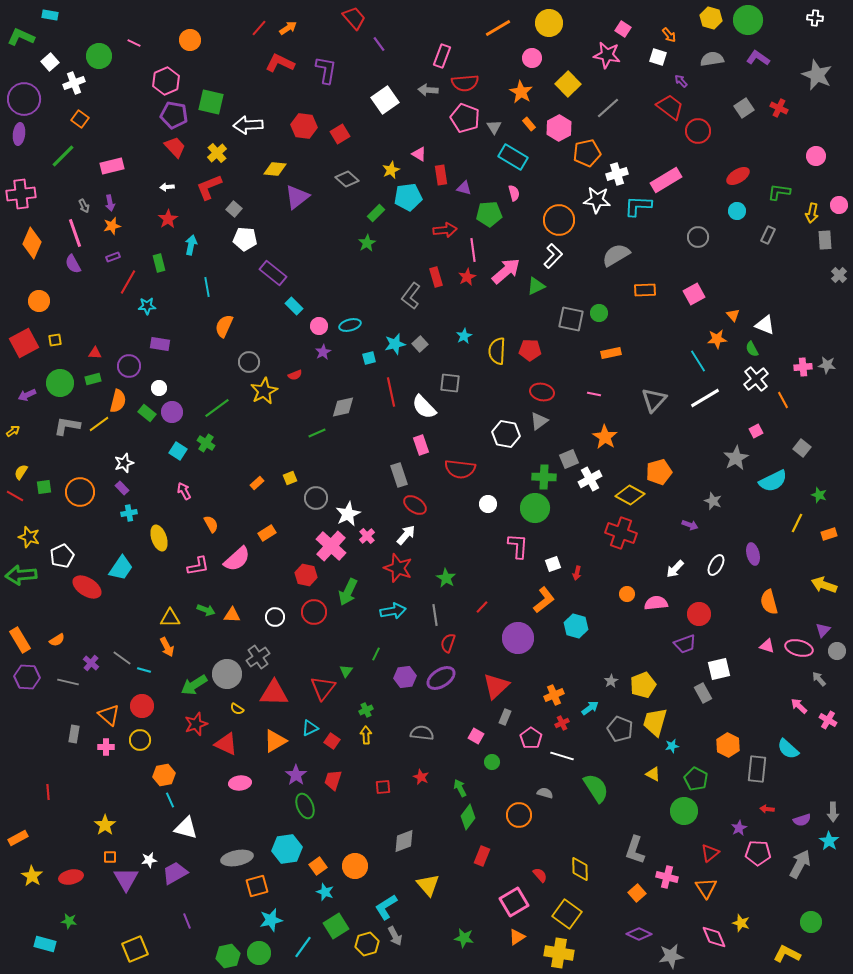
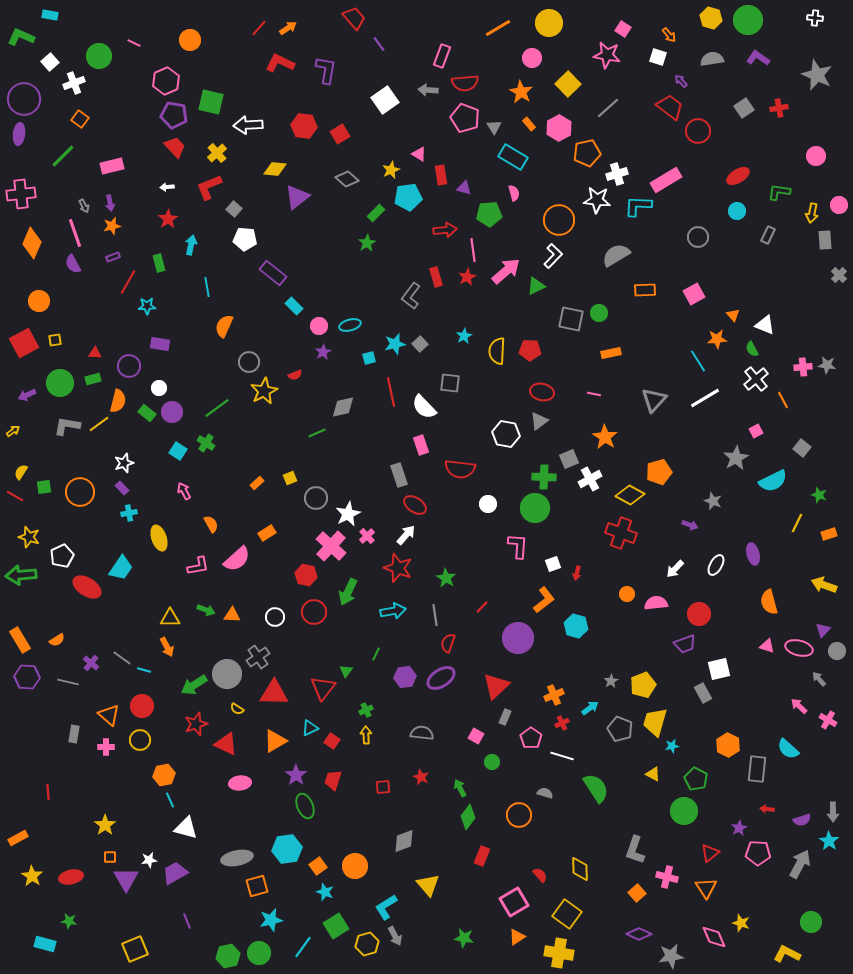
red cross at (779, 108): rotated 36 degrees counterclockwise
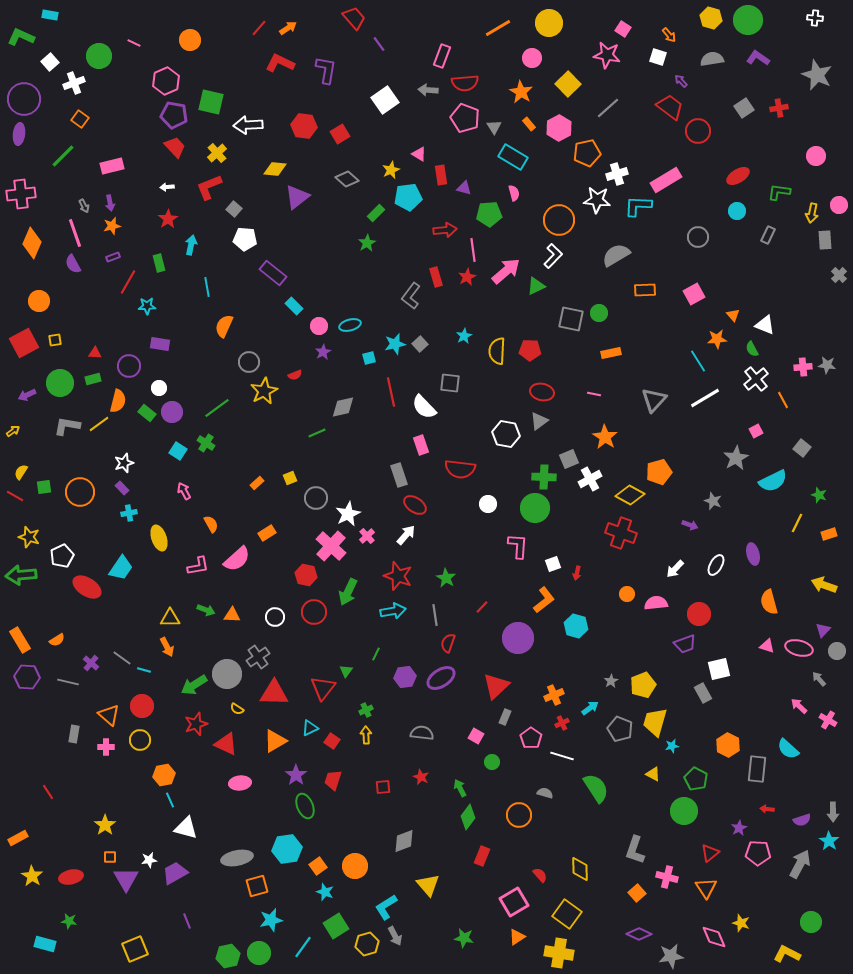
red star at (398, 568): moved 8 px down
red line at (48, 792): rotated 28 degrees counterclockwise
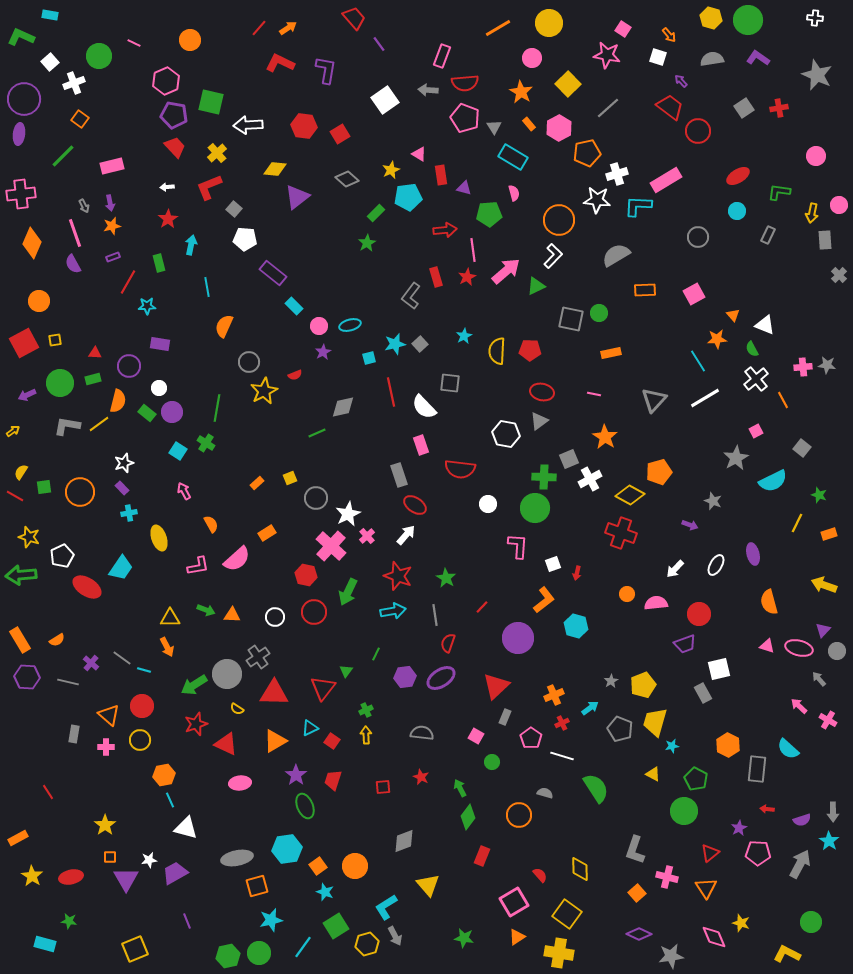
green line at (217, 408): rotated 44 degrees counterclockwise
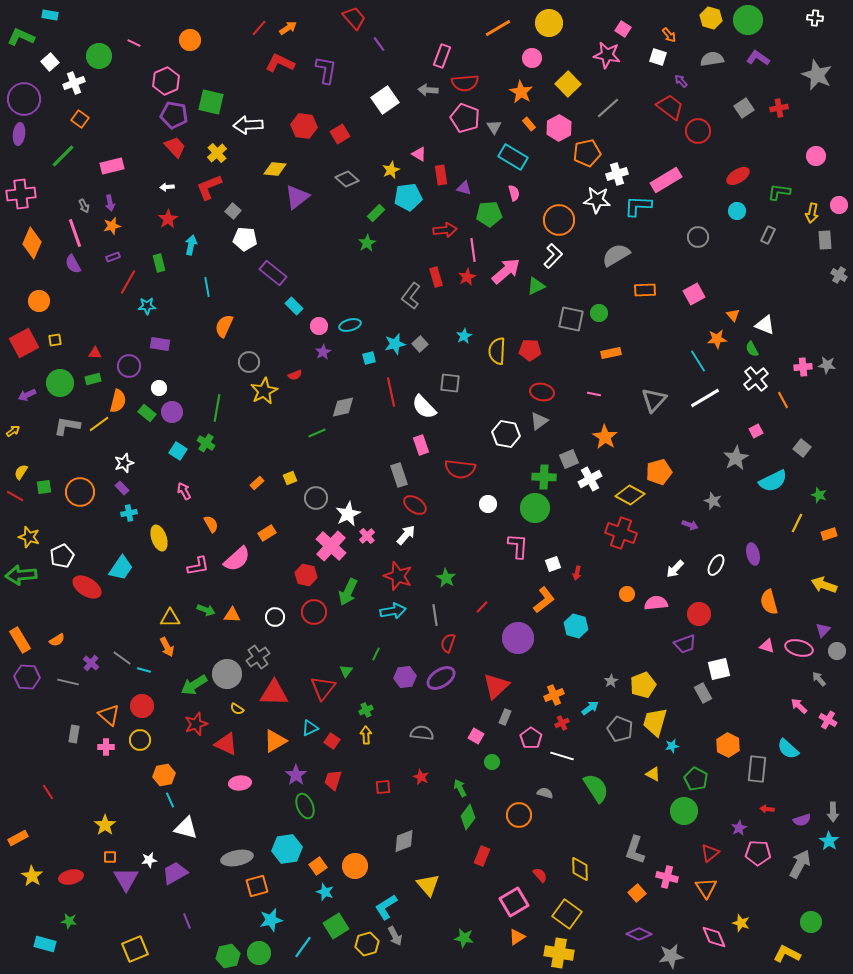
gray square at (234, 209): moved 1 px left, 2 px down
gray cross at (839, 275): rotated 14 degrees counterclockwise
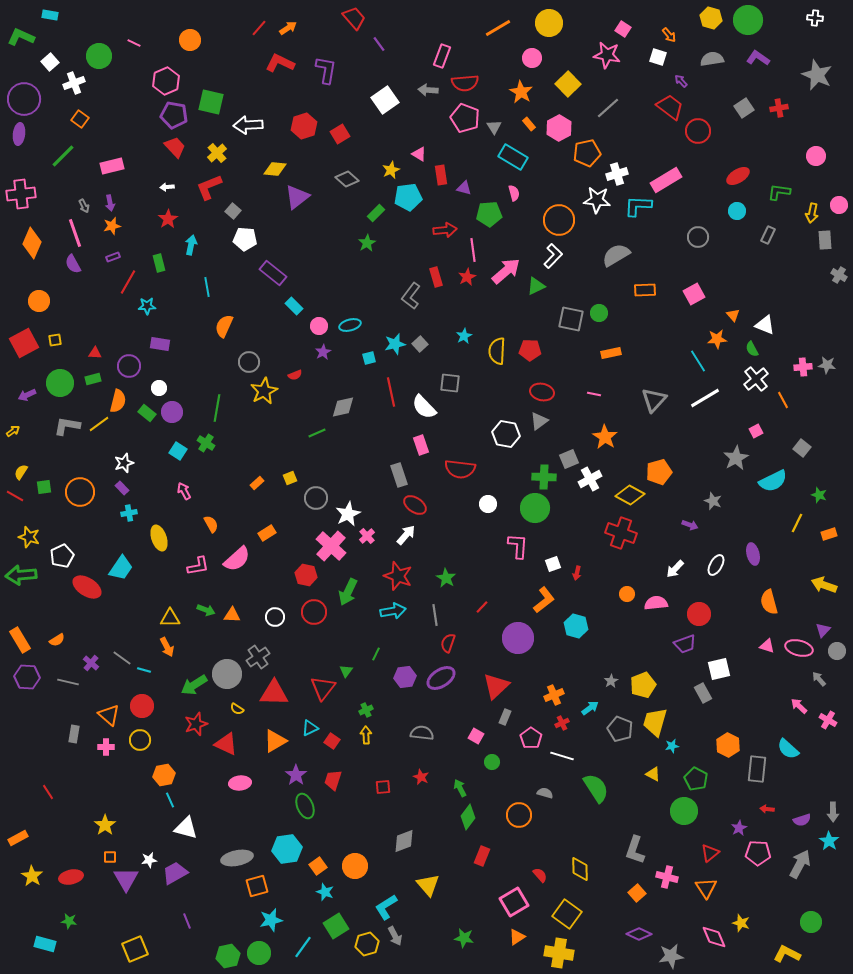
red hexagon at (304, 126): rotated 25 degrees counterclockwise
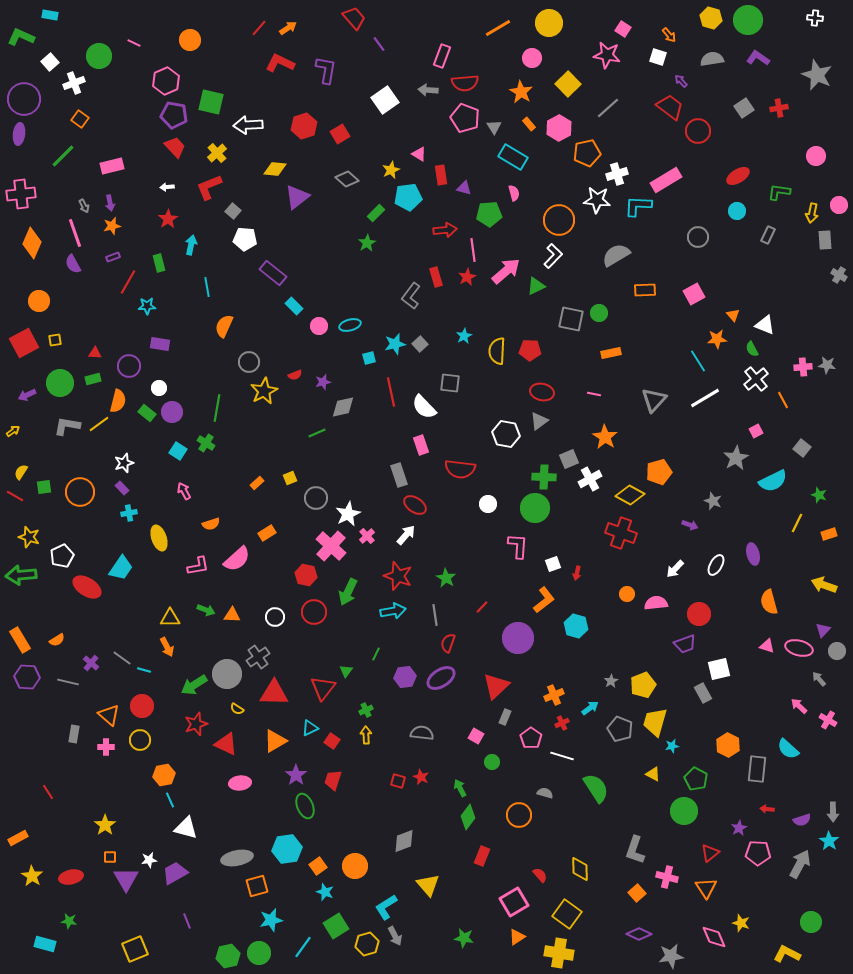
purple star at (323, 352): moved 30 px down; rotated 14 degrees clockwise
orange semicircle at (211, 524): rotated 102 degrees clockwise
red square at (383, 787): moved 15 px right, 6 px up; rotated 21 degrees clockwise
